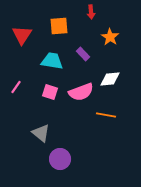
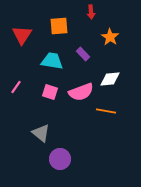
orange line: moved 4 px up
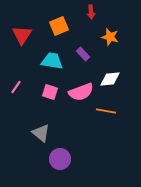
orange square: rotated 18 degrees counterclockwise
orange star: rotated 18 degrees counterclockwise
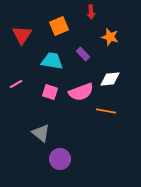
pink line: moved 3 px up; rotated 24 degrees clockwise
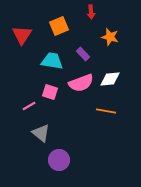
pink line: moved 13 px right, 22 px down
pink semicircle: moved 9 px up
purple circle: moved 1 px left, 1 px down
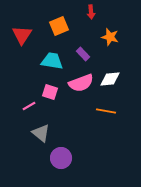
purple circle: moved 2 px right, 2 px up
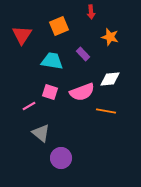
pink semicircle: moved 1 px right, 9 px down
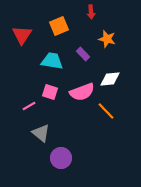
orange star: moved 3 px left, 2 px down
orange line: rotated 36 degrees clockwise
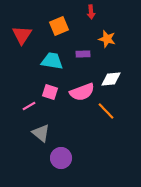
purple rectangle: rotated 48 degrees counterclockwise
white diamond: moved 1 px right
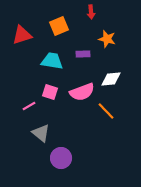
red triangle: rotated 40 degrees clockwise
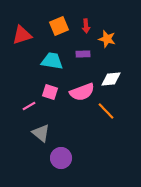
red arrow: moved 5 px left, 14 px down
